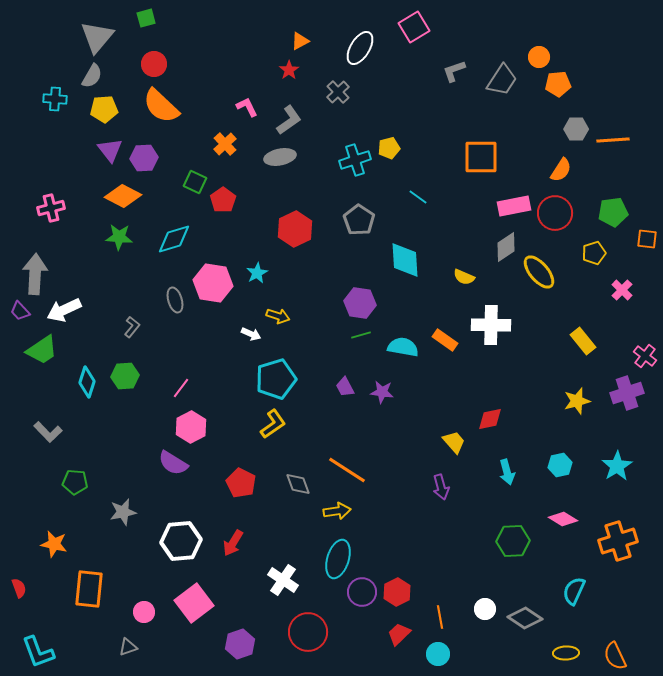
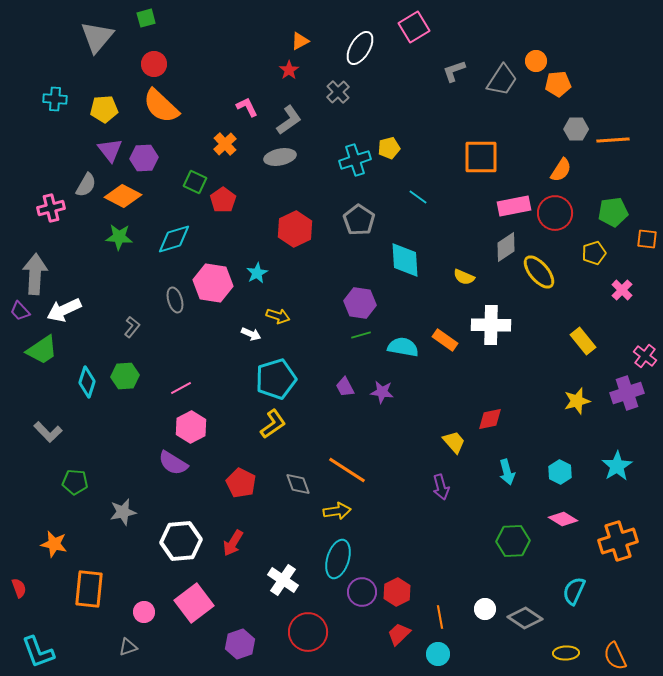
orange circle at (539, 57): moved 3 px left, 4 px down
gray semicircle at (92, 76): moved 6 px left, 109 px down
pink line at (181, 388): rotated 25 degrees clockwise
cyan hexagon at (560, 465): moved 7 px down; rotated 20 degrees counterclockwise
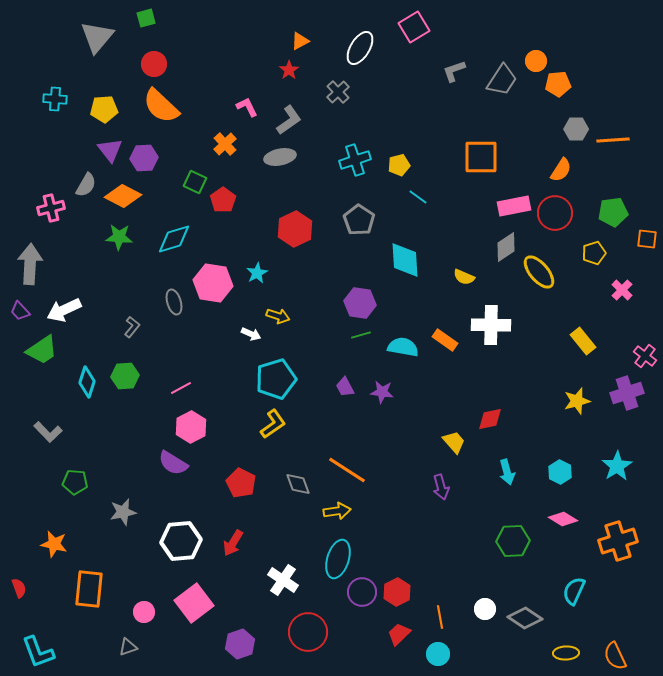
yellow pentagon at (389, 148): moved 10 px right, 17 px down
gray arrow at (35, 274): moved 5 px left, 10 px up
gray ellipse at (175, 300): moved 1 px left, 2 px down
